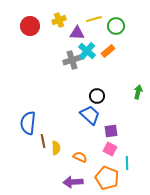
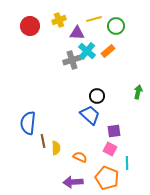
purple square: moved 3 px right
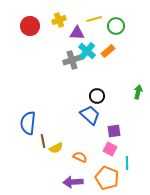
yellow semicircle: rotated 64 degrees clockwise
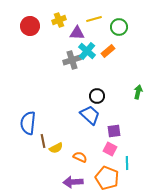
green circle: moved 3 px right, 1 px down
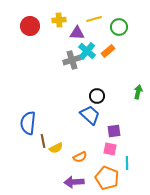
yellow cross: rotated 16 degrees clockwise
pink square: rotated 16 degrees counterclockwise
orange semicircle: rotated 128 degrees clockwise
purple arrow: moved 1 px right
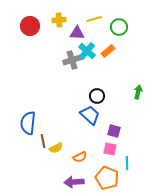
purple square: rotated 24 degrees clockwise
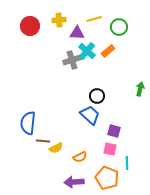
green arrow: moved 2 px right, 3 px up
brown line: rotated 72 degrees counterclockwise
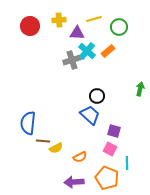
pink square: rotated 16 degrees clockwise
